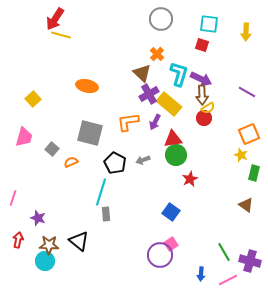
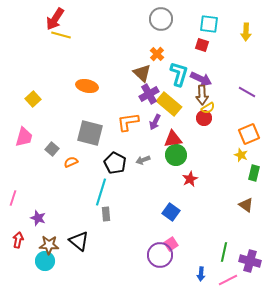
green line at (224, 252): rotated 42 degrees clockwise
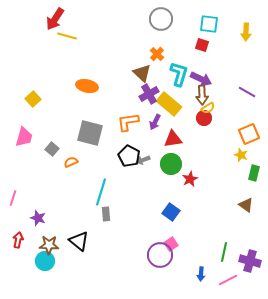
yellow line at (61, 35): moved 6 px right, 1 px down
green circle at (176, 155): moved 5 px left, 9 px down
black pentagon at (115, 163): moved 14 px right, 7 px up
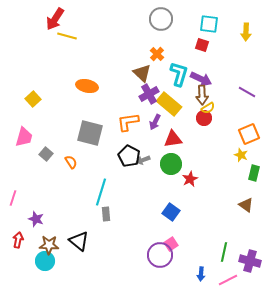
gray square at (52, 149): moved 6 px left, 5 px down
orange semicircle at (71, 162): rotated 80 degrees clockwise
purple star at (38, 218): moved 2 px left, 1 px down
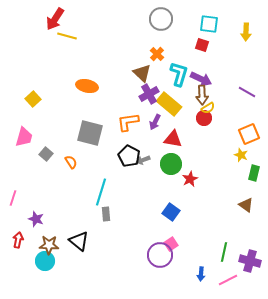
red triangle at (173, 139): rotated 18 degrees clockwise
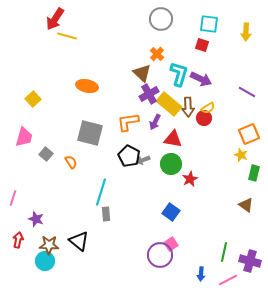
brown arrow at (202, 95): moved 14 px left, 12 px down
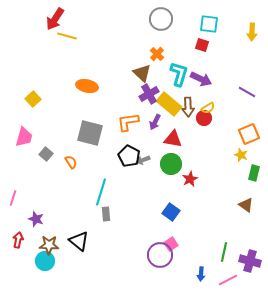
yellow arrow at (246, 32): moved 6 px right
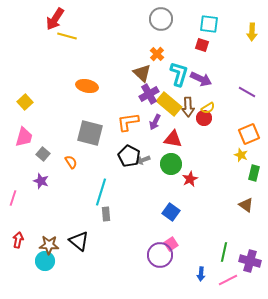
yellow square at (33, 99): moved 8 px left, 3 px down
gray square at (46, 154): moved 3 px left
purple star at (36, 219): moved 5 px right, 38 px up
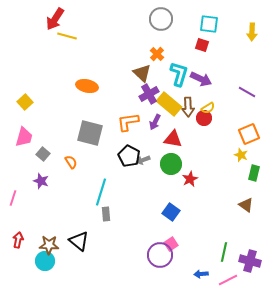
blue arrow at (201, 274): rotated 80 degrees clockwise
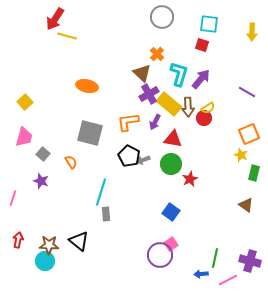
gray circle at (161, 19): moved 1 px right, 2 px up
purple arrow at (201, 79): rotated 75 degrees counterclockwise
green line at (224, 252): moved 9 px left, 6 px down
